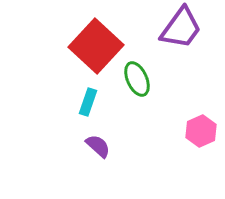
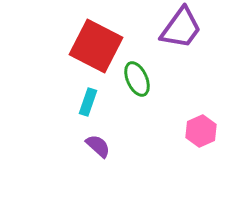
red square: rotated 16 degrees counterclockwise
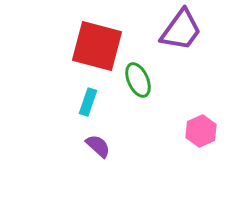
purple trapezoid: moved 2 px down
red square: moved 1 px right; rotated 12 degrees counterclockwise
green ellipse: moved 1 px right, 1 px down
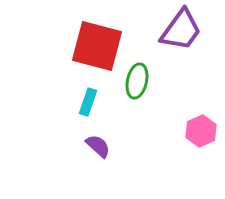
green ellipse: moved 1 px left, 1 px down; rotated 36 degrees clockwise
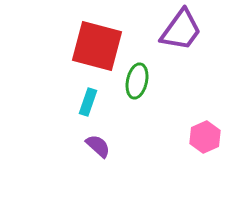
pink hexagon: moved 4 px right, 6 px down
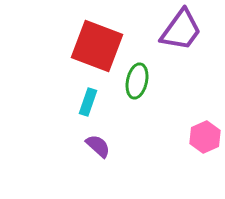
red square: rotated 6 degrees clockwise
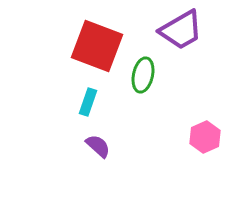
purple trapezoid: rotated 24 degrees clockwise
green ellipse: moved 6 px right, 6 px up
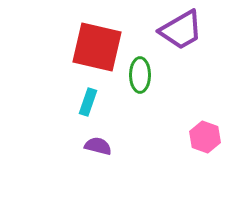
red square: moved 1 px down; rotated 8 degrees counterclockwise
green ellipse: moved 3 px left; rotated 12 degrees counterclockwise
pink hexagon: rotated 16 degrees counterclockwise
purple semicircle: rotated 28 degrees counterclockwise
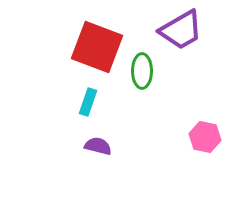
red square: rotated 8 degrees clockwise
green ellipse: moved 2 px right, 4 px up
pink hexagon: rotated 8 degrees counterclockwise
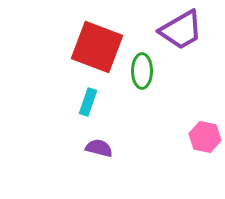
purple semicircle: moved 1 px right, 2 px down
